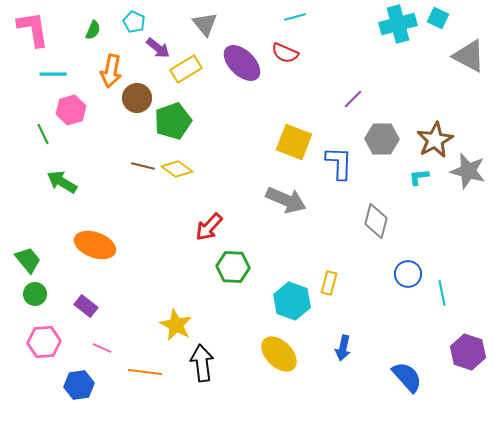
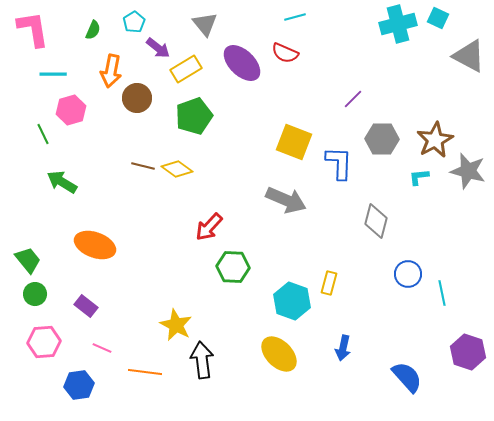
cyan pentagon at (134, 22): rotated 15 degrees clockwise
green pentagon at (173, 121): moved 21 px right, 5 px up
black arrow at (202, 363): moved 3 px up
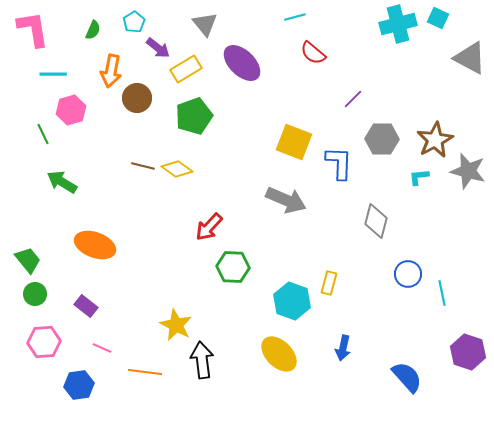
red semicircle at (285, 53): moved 28 px right; rotated 16 degrees clockwise
gray triangle at (469, 56): moved 1 px right, 2 px down
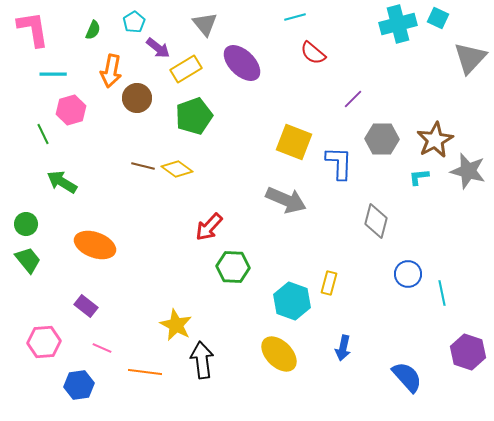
gray triangle at (470, 58): rotated 45 degrees clockwise
green circle at (35, 294): moved 9 px left, 70 px up
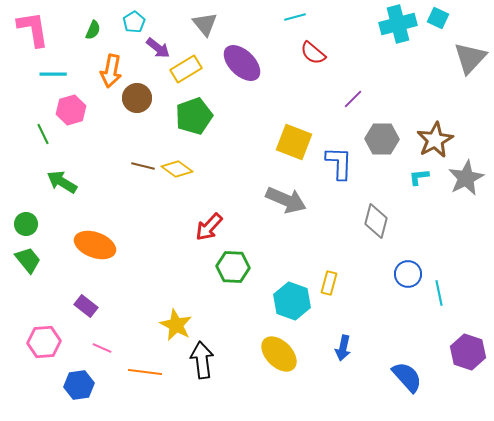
gray star at (468, 171): moved 2 px left, 7 px down; rotated 30 degrees clockwise
cyan line at (442, 293): moved 3 px left
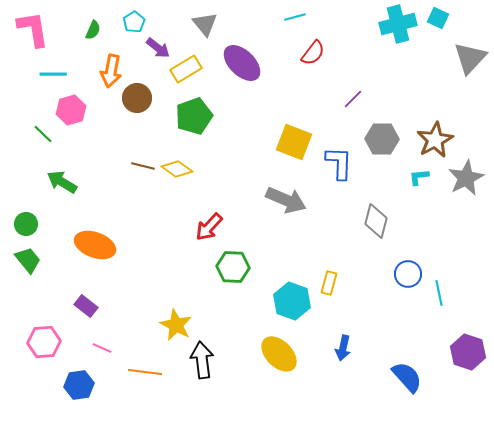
red semicircle at (313, 53): rotated 92 degrees counterclockwise
green line at (43, 134): rotated 20 degrees counterclockwise
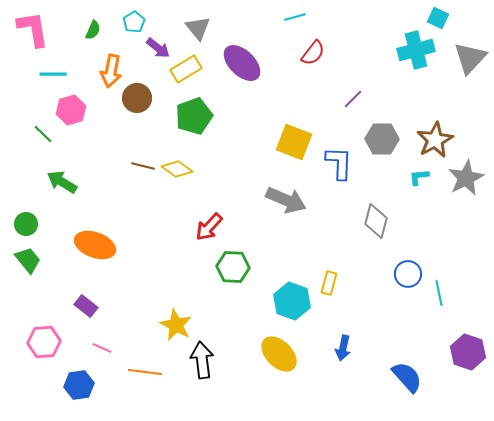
gray triangle at (205, 24): moved 7 px left, 4 px down
cyan cross at (398, 24): moved 18 px right, 26 px down
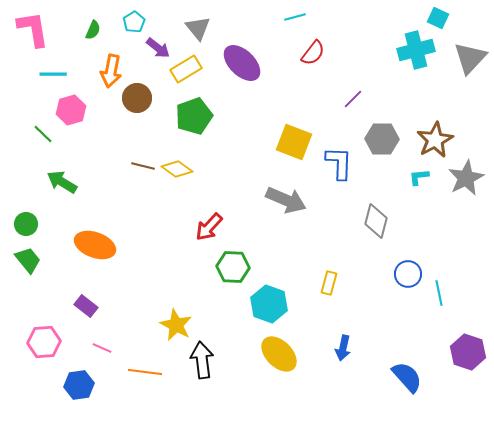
cyan hexagon at (292, 301): moved 23 px left, 3 px down
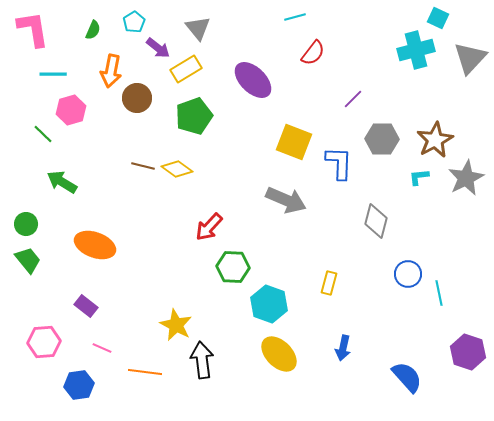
purple ellipse at (242, 63): moved 11 px right, 17 px down
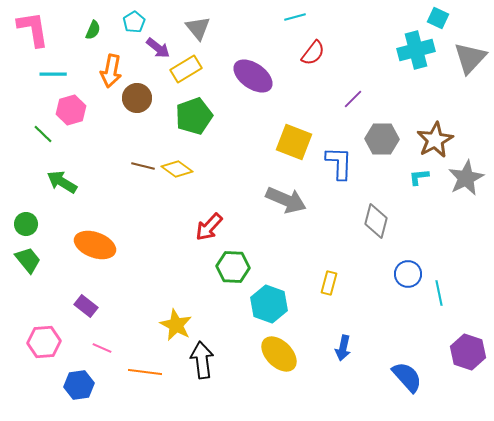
purple ellipse at (253, 80): moved 4 px up; rotated 9 degrees counterclockwise
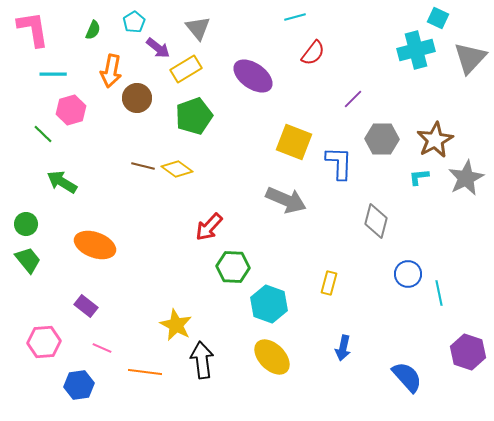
yellow ellipse at (279, 354): moved 7 px left, 3 px down
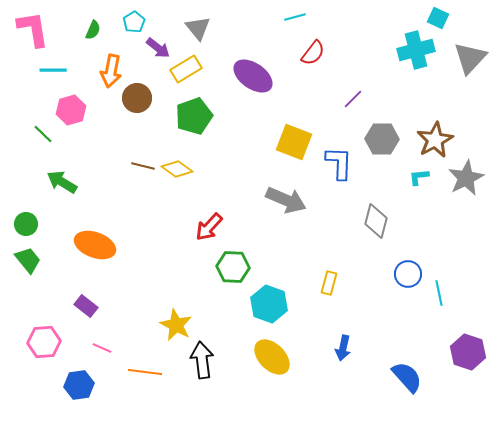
cyan line at (53, 74): moved 4 px up
